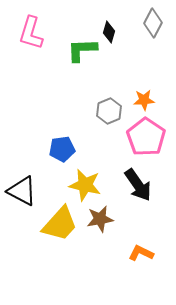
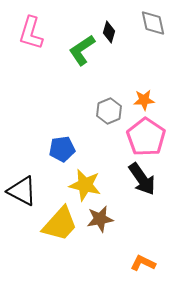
gray diamond: rotated 40 degrees counterclockwise
green L-shape: rotated 32 degrees counterclockwise
black arrow: moved 4 px right, 6 px up
orange L-shape: moved 2 px right, 10 px down
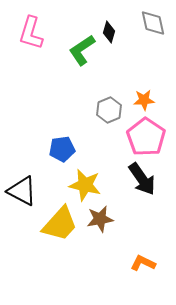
gray hexagon: moved 1 px up
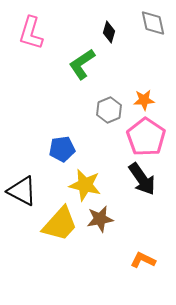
green L-shape: moved 14 px down
orange L-shape: moved 3 px up
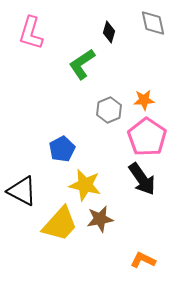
pink pentagon: moved 1 px right
blue pentagon: rotated 20 degrees counterclockwise
